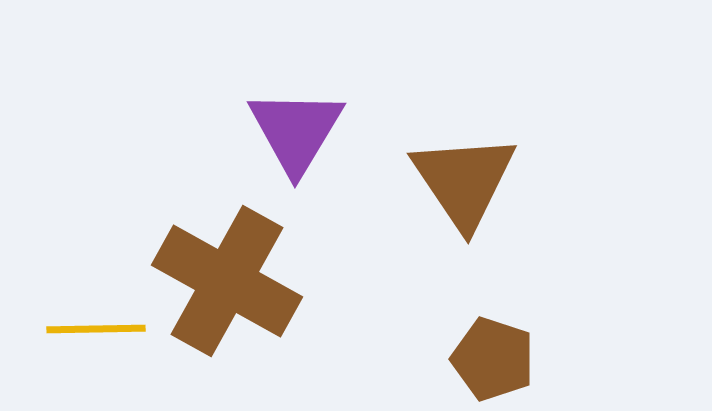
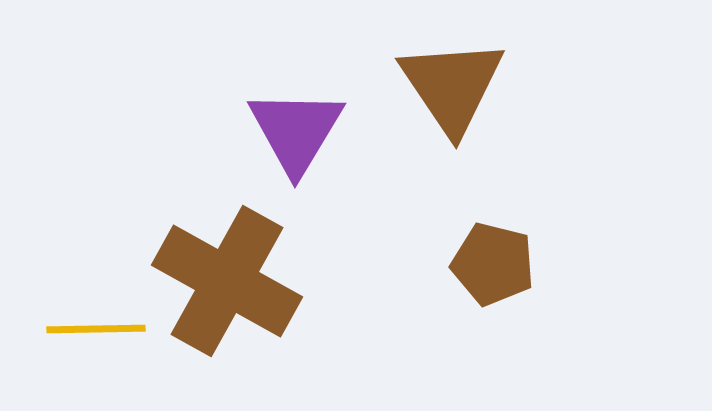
brown triangle: moved 12 px left, 95 px up
brown pentagon: moved 95 px up; rotated 4 degrees counterclockwise
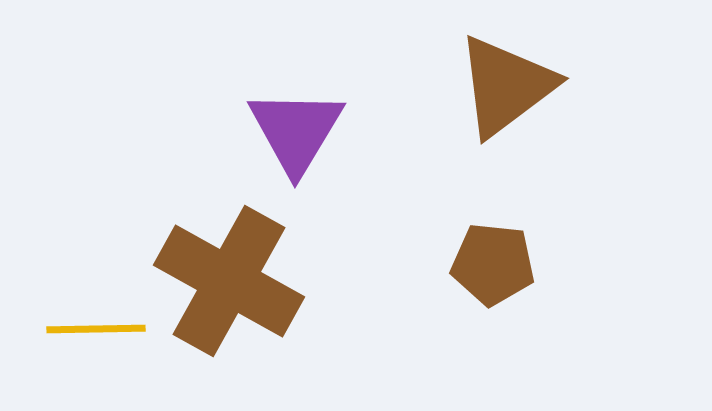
brown triangle: moved 54 px right; rotated 27 degrees clockwise
brown pentagon: rotated 8 degrees counterclockwise
brown cross: moved 2 px right
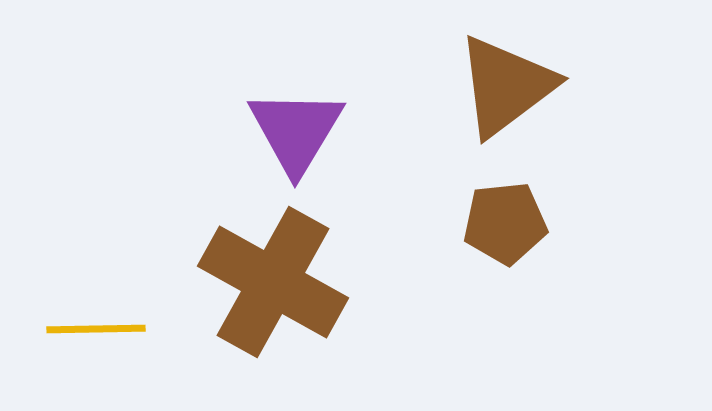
brown pentagon: moved 12 px right, 41 px up; rotated 12 degrees counterclockwise
brown cross: moved 44 px right, 1 px down
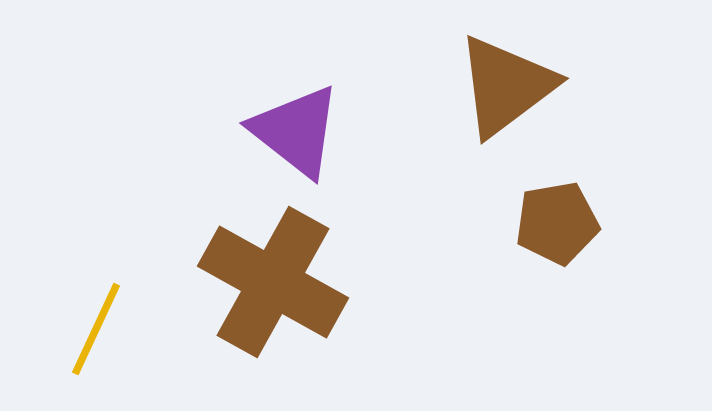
purple triangle: rotated 23 degrees counterclockwise
brown pentagon: moved 52 px right; rotated 4 degrees counterclockwise
yellow line: rotated 64 degrees counterclockwise
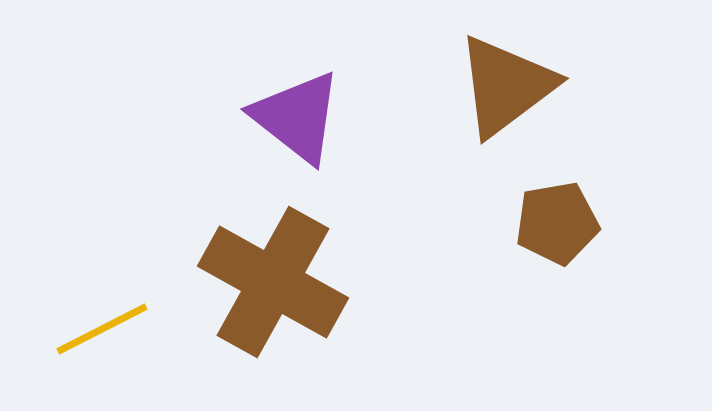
purple triangle: moved 1 px right, 14 px up
yellow line: moved 6 px right; rotated 38 degrees clockwise
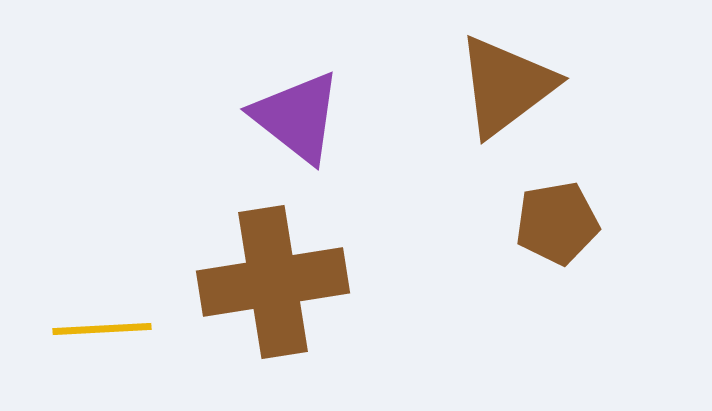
brown cross: rotated 38 degrees counterclockwise
yellow line: rotated 24 degrees clockwise
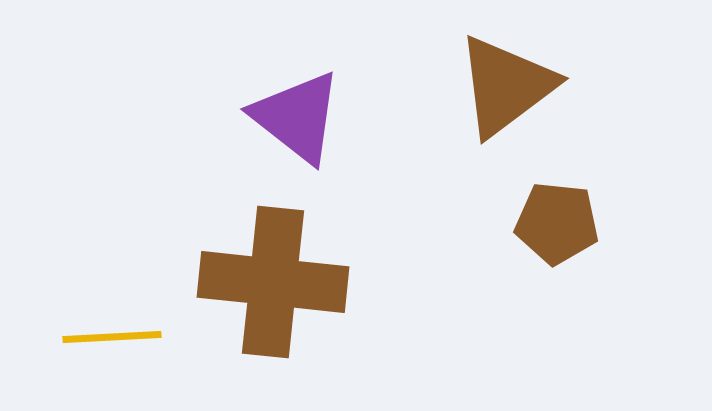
brown pentagon: rotated 16 degrees clockwise
brown cross: rotated 15 degrees clockwise
yellow line: moved 10 px right, 8 px down
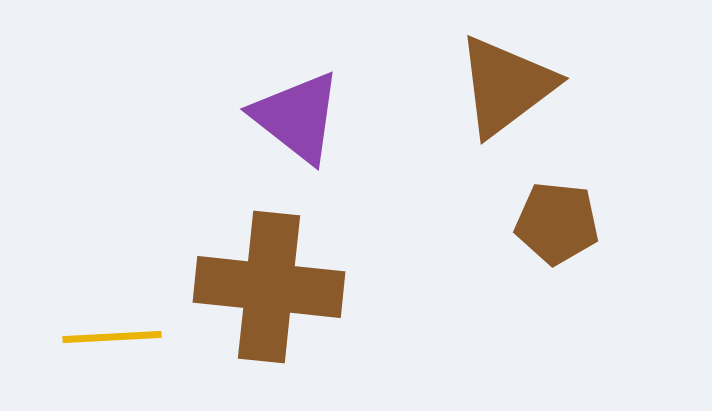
brown cross: moved 4 px left, 5 px down
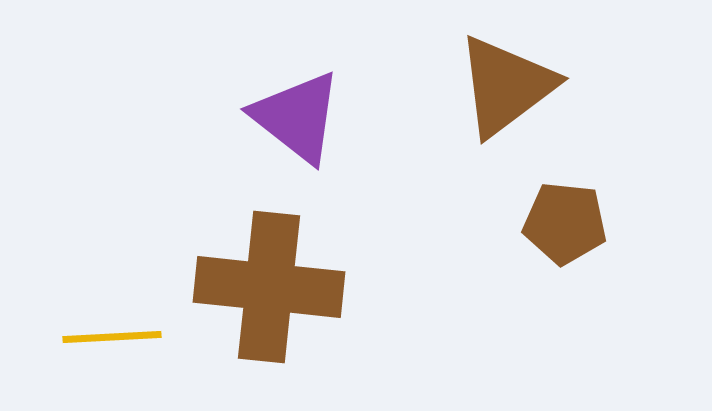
brown pentagon: moved 8 px right
